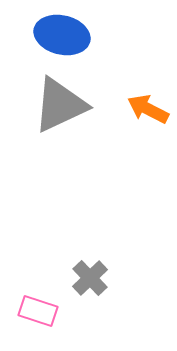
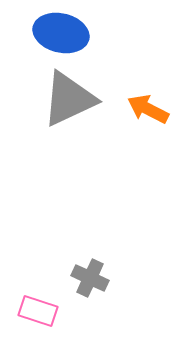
blue ellipse: moved 1 px left, 2 px up
gray triangle: moved 9 px right, 6 px up
gray cross: rotated 21 degrees counterclockwise
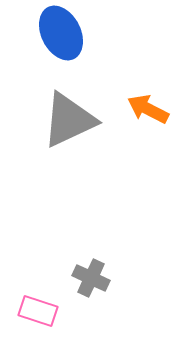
blue ellipse: rotated 50 degrees clockwise
gray triangle: moved 21 px down
gray cross: moved 1 px right
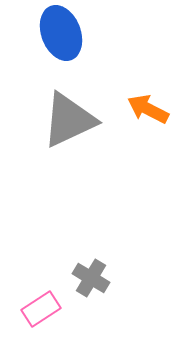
blue ellipse: rotated 6 degrees clockwise
gray cross: rotated 6 degrees clockwise
pink rectangle: moved 3 px right, 2 px up; rotated 51 degrees counterclockwise
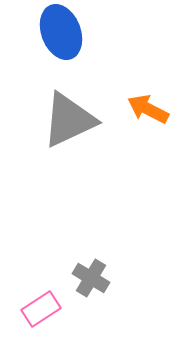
blue ellipse: moved 1 px up
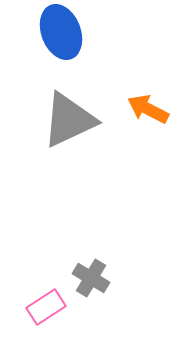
pink rectangle: moved 5 px right, 2 px up
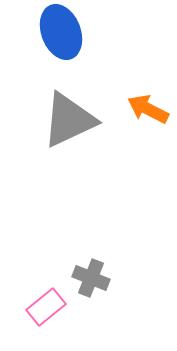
gray cross: rotated 9 degrees counterclockwise
pink rectangle: rotated 6 degrees counterclockwise
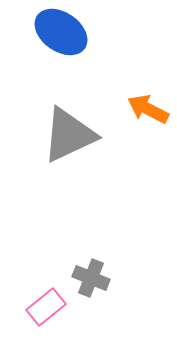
blue ellipse: rotated 34 degrees counterclockwise
gray triangle: moved 15 px down
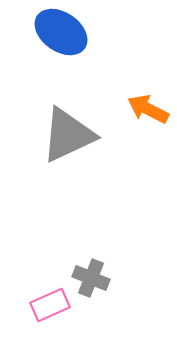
gray triangle: moved 1 px left
pink rectangle: moved 4 px right, 2 px up; rotated 15 degrees clockwise
